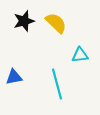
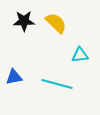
black star: rotated 15 degrees clockwise
cyan line: rotated 60 degrees counterclockwise
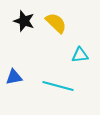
black star: rotated 20 degrees clockwise
cyan line: moved 1 px right, 2 px down
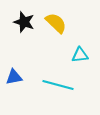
black star: moved 1 px down
cyan line: moved 1 px up
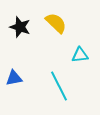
black star: moved 4 px left, 5 px down
blue triangle: moved 1 px down
cyan line: moved 1 px right, 1 px down; rotated 48 degrees clockwise
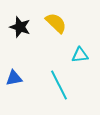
cyan line: moved 1 px up
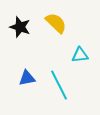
blue triangle: moved 13 px right
